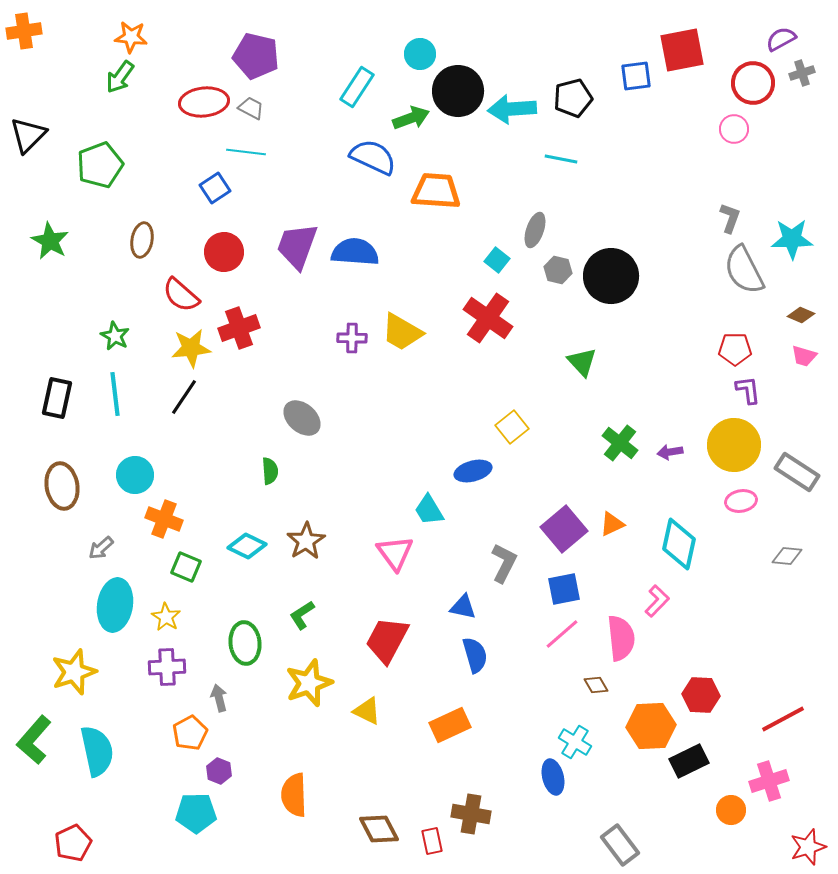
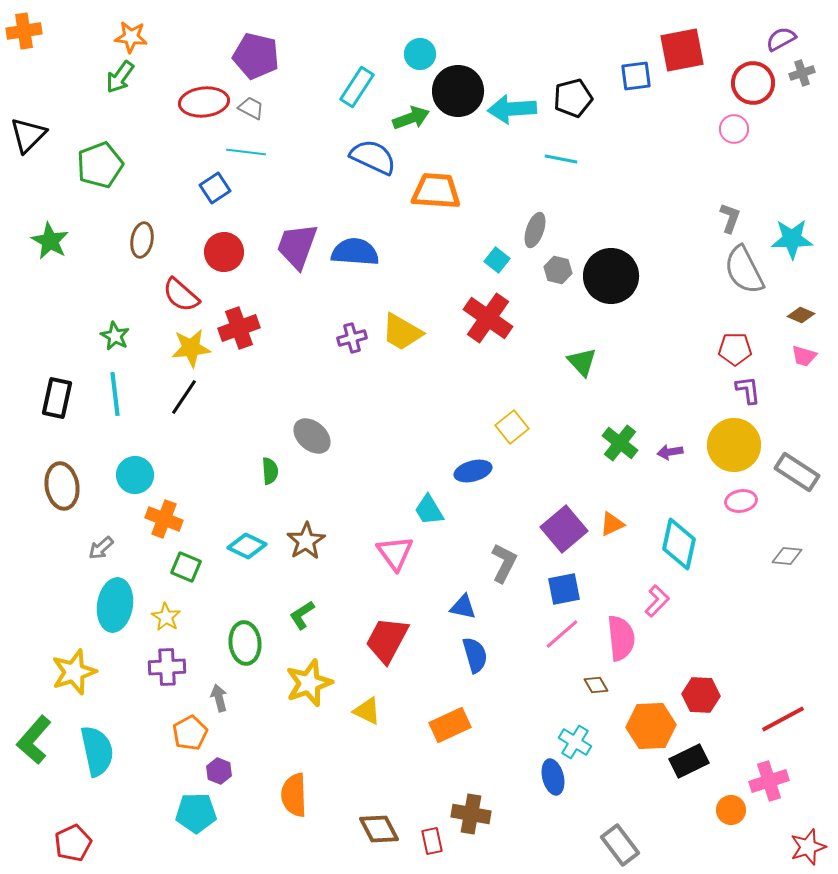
purple cross at (352, 338): rotated 16 degrees counterclockwise
gray ellipse at (302, 418): moved 10 px right, 18 px down
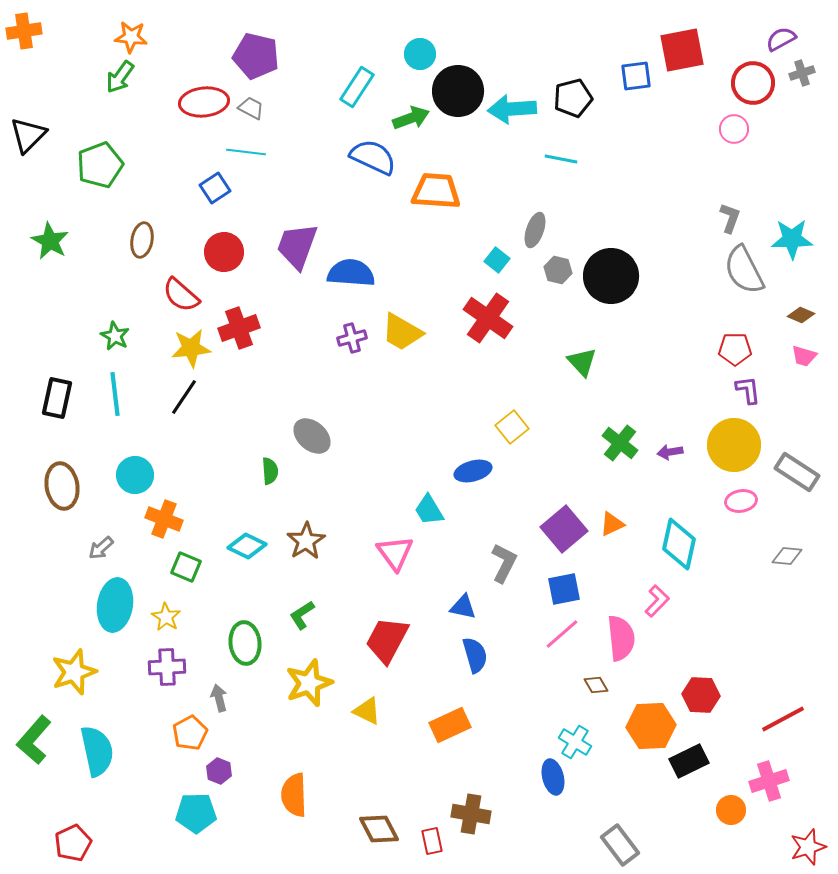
blue semicircle at (355, 252): moved 4 px left, 21 px down
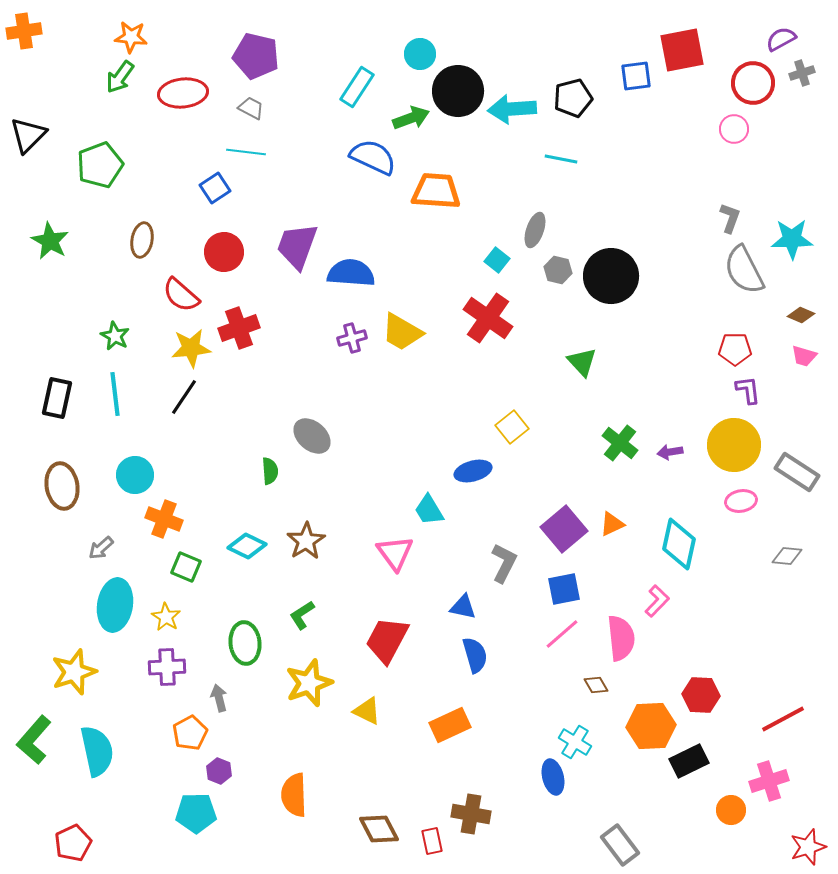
red ellipse at (204, 102): moved 21 px left, 9 px up
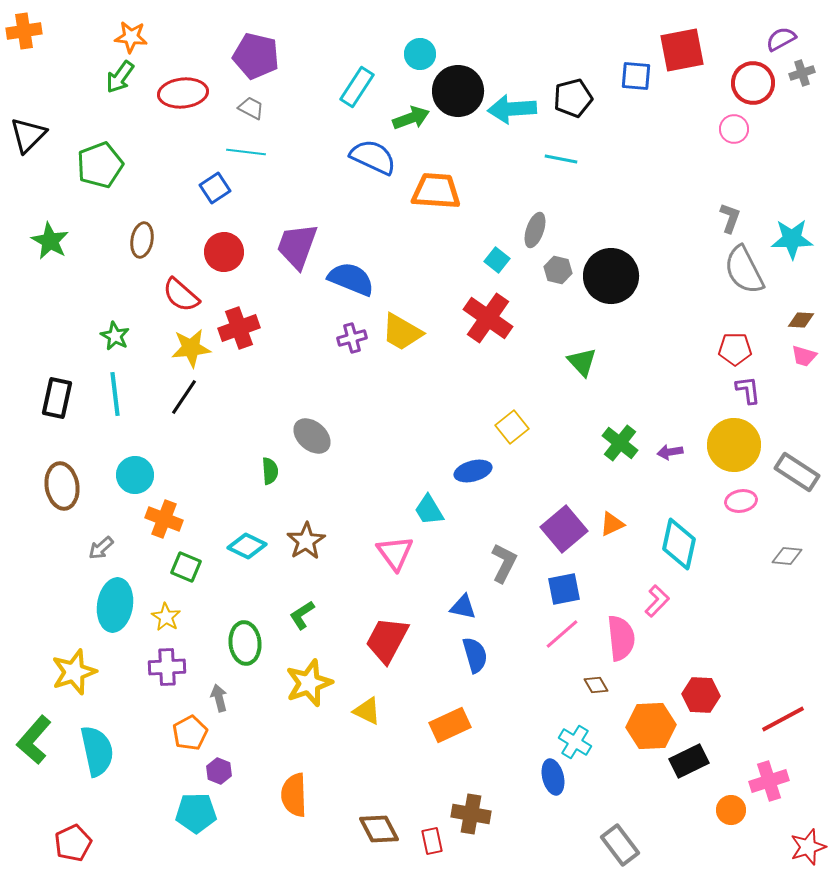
blue square at (636, 76): rotated 12 degrees clockwise
blue semicircle at (351, 273): moved 6 px down; rotated 18 degrees clockwise
brown diamond at (801, 315): moved 5 px down; rotated 20 degrees counterclockwise
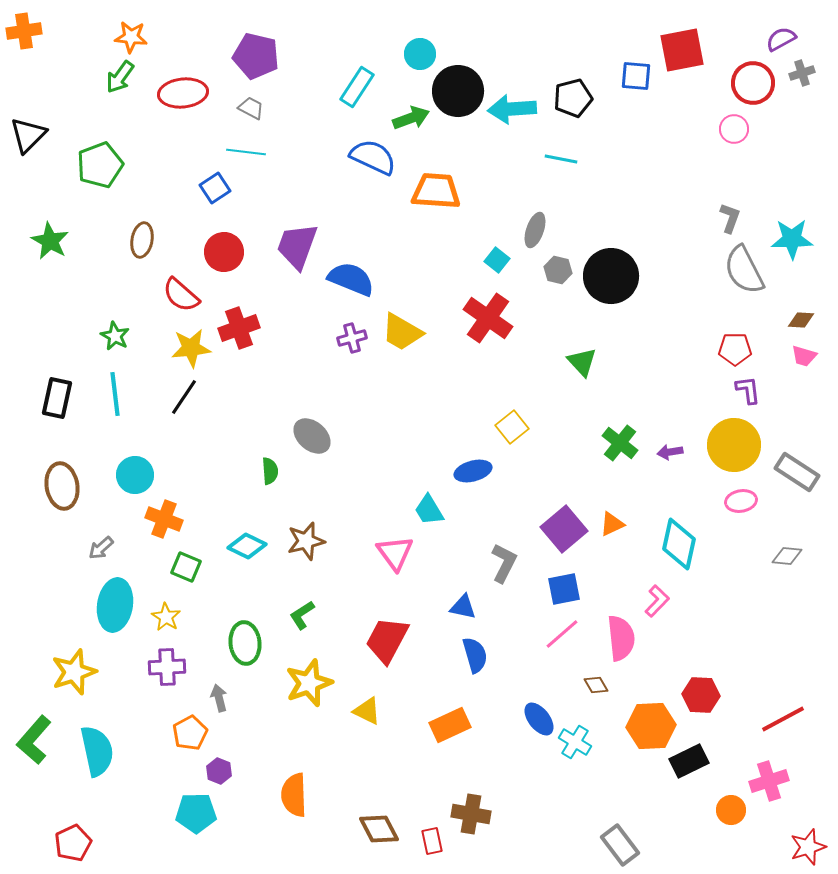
brown star at (306, 541): rotated 18 degrees clockwise
blue ellipse at (553, 777): moved 14 px left, 58 px up; rotated 24 degrees counterclockwise
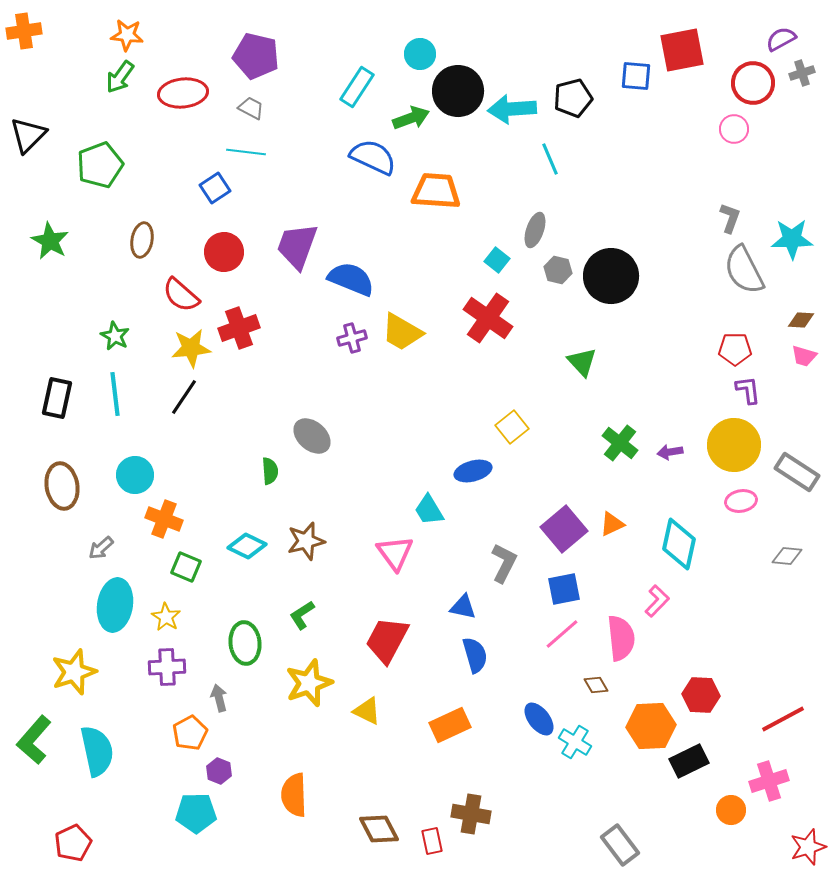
orange star at (131, 37): moved 4 px left, 2 px up
cyan line at (561, 159): moved 11 px left; rotated 56 degrees clockwise
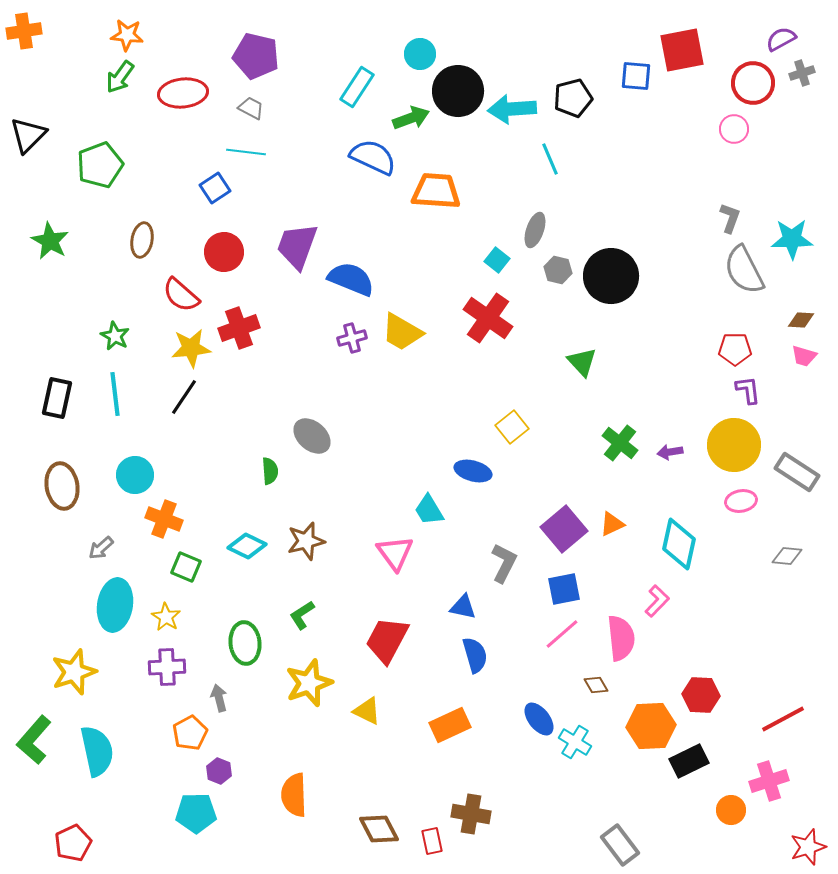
blue ellipse at (473, 471): rotated 30 degrees clockwise
